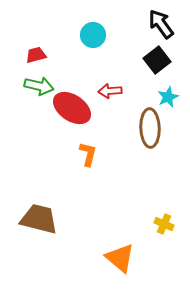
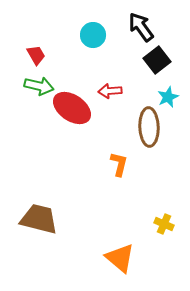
black arrow: moved 20 px left, 3 px down
red trapezoid: rotated 75 degrees clockwise
brown ellipse: moved 1 px left, 1 px up
orange L-shape: moved 31 px right, 10 px down
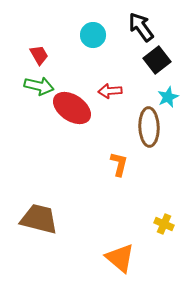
red trapezoid: moved 3 px right
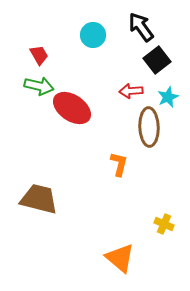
red arrow: moved 21 px right
brown trapezoid: moved 20 px up
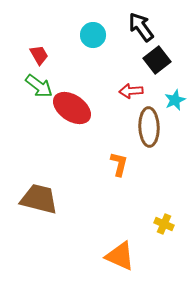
green arrow: rotated 24 degrees clockwise
cyan star: moved 7 px right, 3 px down
orange triangle: moved 2 px up; rotated 16 degrees counterclockwise
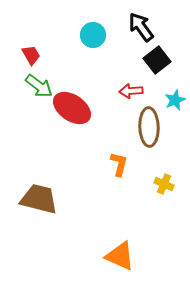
red trapezoid: moved 8 px left
yellow cross: moved 40 px up
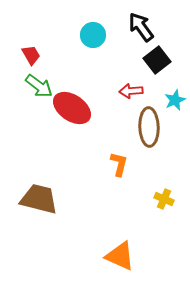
yellow cross: moved 15 px down
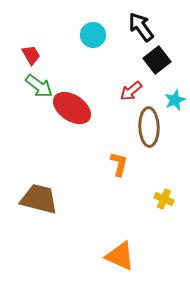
red arrow: rotated 35 degrees counterclockwise
